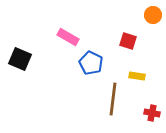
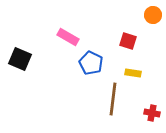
yellow rectangle: moved 4 px left, 3 px up
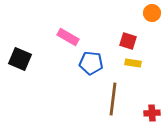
orange circle: moved 1 px left, 2 px up
blue pentagon: rotated 20 degrees counterclockwise
yellow rectangle: moved 10 px up
red cross: rotated 14 degrees counterclockwise
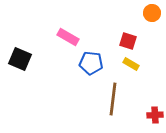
yellow rectangle: moved 2 px left, 1 px down; rotated 21 degrees clockwise
red cross: moved 3 px right, 2 px down
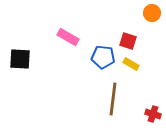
black square: rotated 20 degrees counterclockwise
blue pentagon: moved 12 px right, 6 px up
red cross: moved 2 px left, 1 px up; rotated 21 degrees clockwise
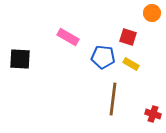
red square: moved 4 px up
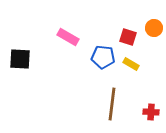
orange circle: moved 2 px right, 15 px down
brown line: moved 1 px left, 5 px down
red cross: moved 2 px left, 2 px up; rotated 14 degrees counterclockwise
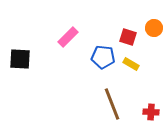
pink rectangle: rotated 75 degrees counterclockwise
brown line: rotated 28 degrees counterclockwise
